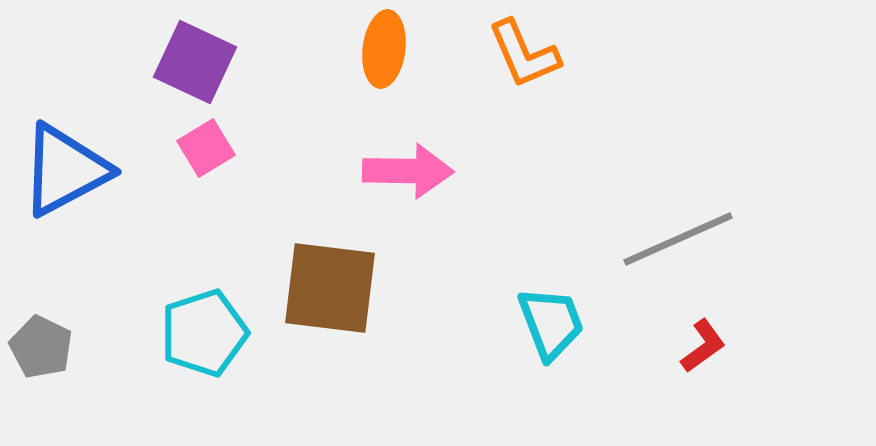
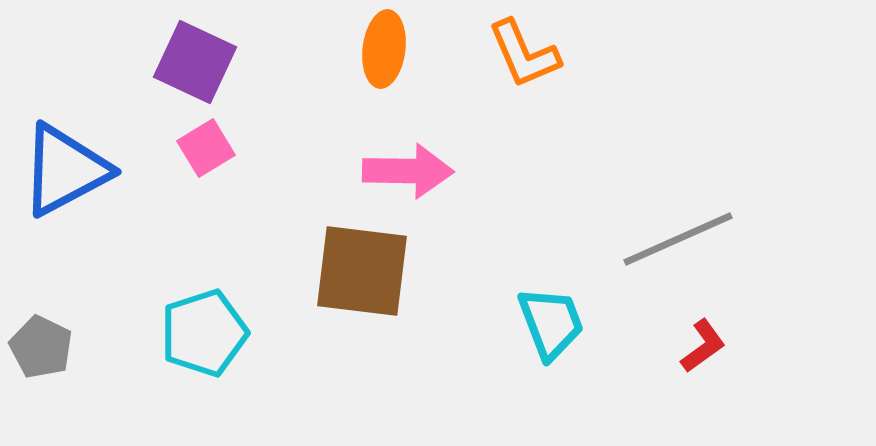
brown square: moved 32 px right, 17 px up
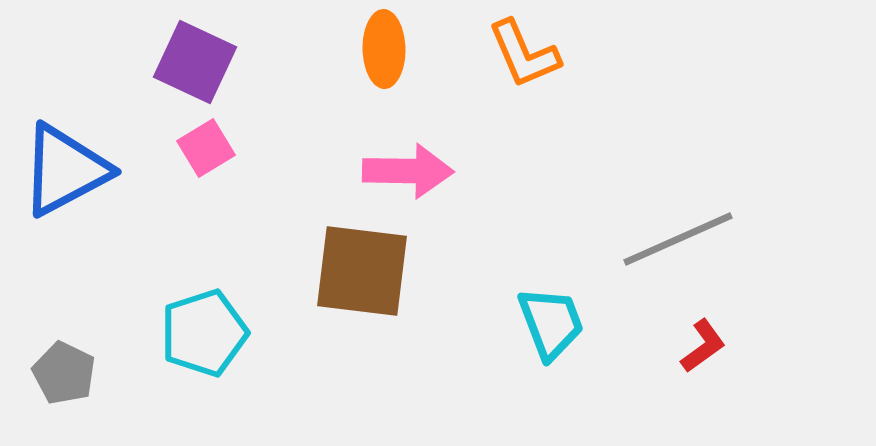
orange ellipse: rotated 8 degrees counterclockwise
gray pentagon: moved 23 px right, 26 px down
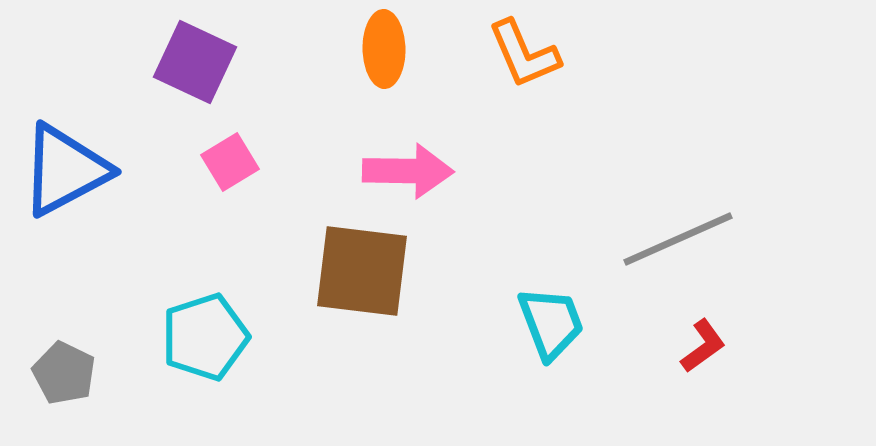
pink square: moved 24 px right, 14 px down
cyan pentagon: moved 1 px right, 4 px down
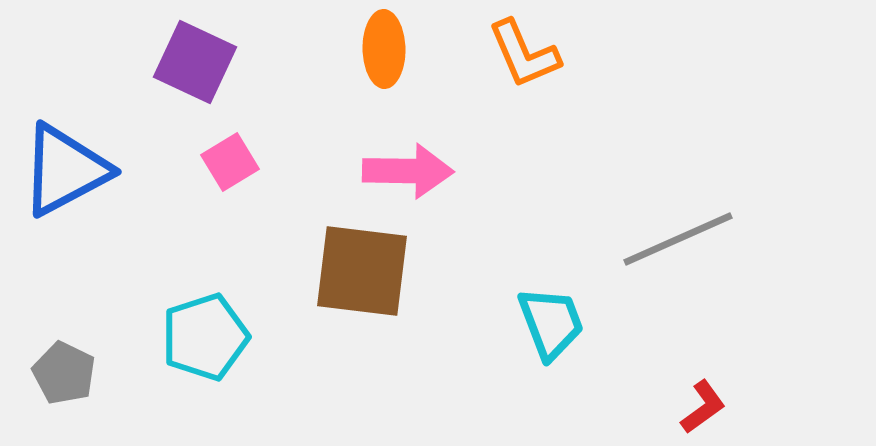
red L-shape: moved 61 px down
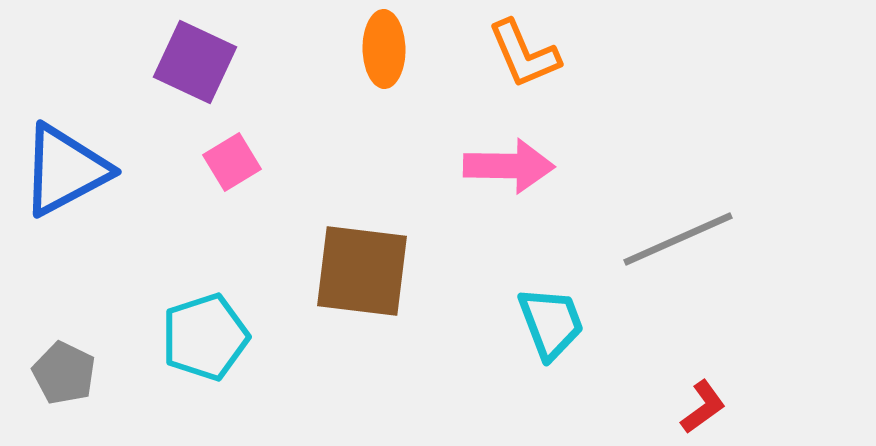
pink square: moved 2 px right
pink arrow: moved 101 px right, 5 px up
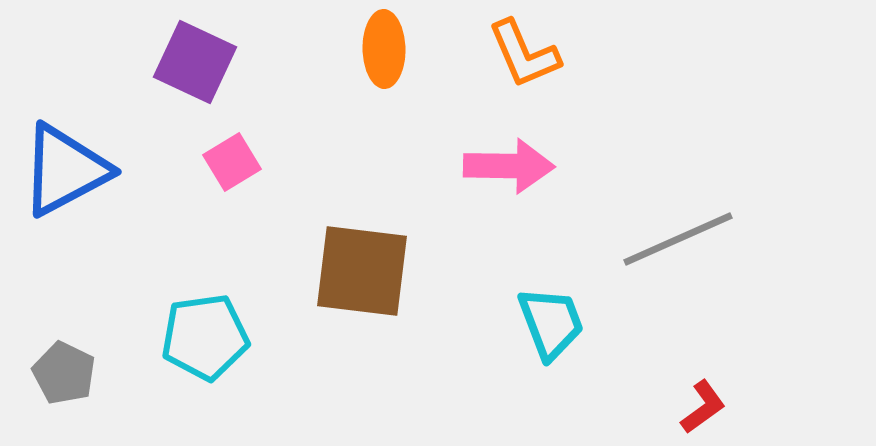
cyan pentagon: rotated 10 degrees clockwise
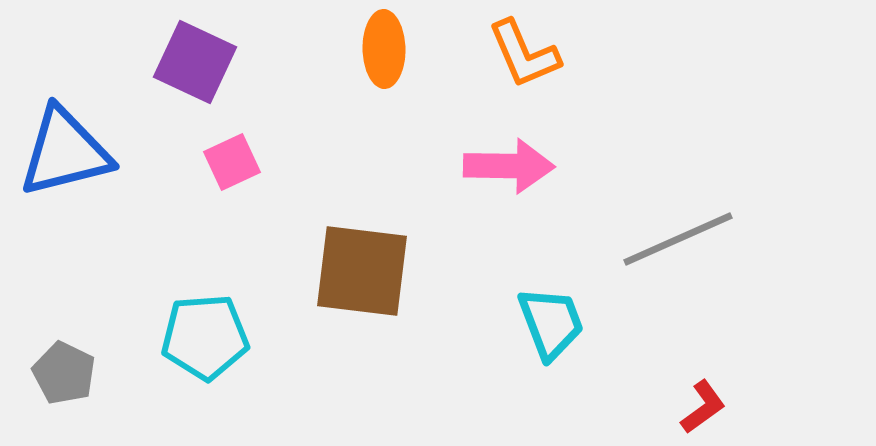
pink square: rotated 6 degrees clockwise
blue triangle: moved 18 px up; rotated 14 degrees clockwise
cyan pentagon: rotated 4 degrees clockwise
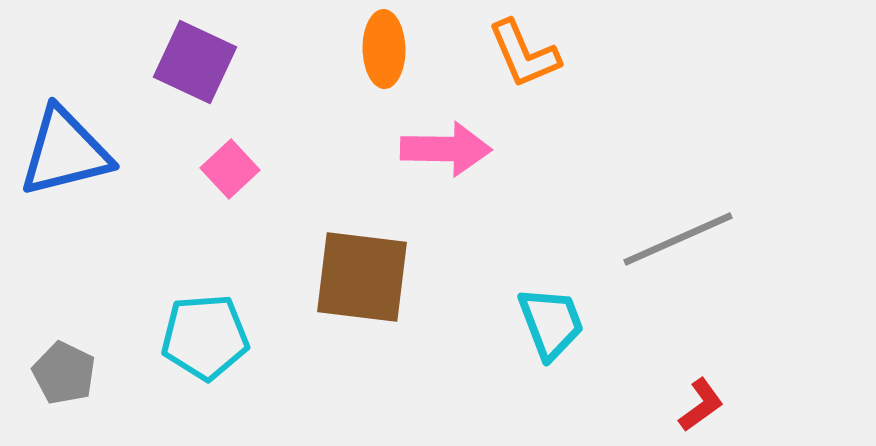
pink square: moved 2 px left, 7 px down; rotated 18 degrees counterclockwise
pink arrow: moved 63 px left, 17 px up
brown square: moved 6 px down
red L-shape: moved 2 px left, 2 px up
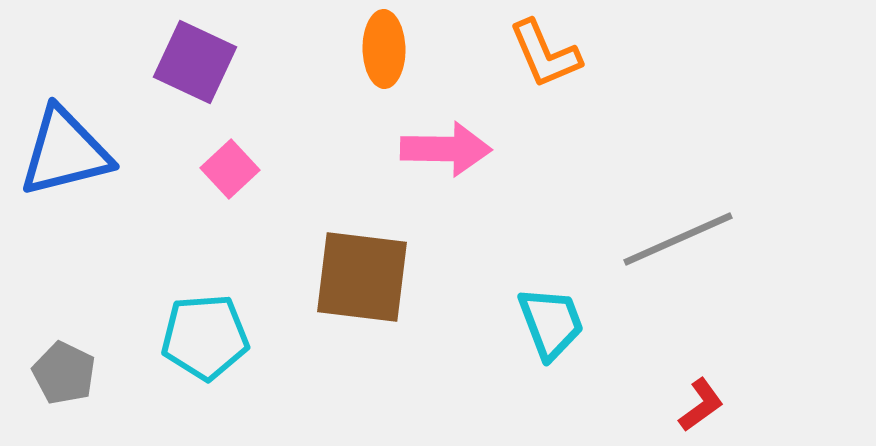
orange L-shape: moved 21 px right
